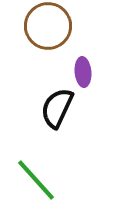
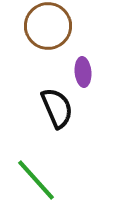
black semicircle: rotated 132 degrees clockwise
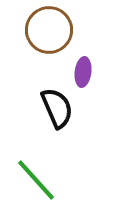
brown circle: moved 1 px right, 4 px down
purple ellipse: rotated 12 degrees clockwise
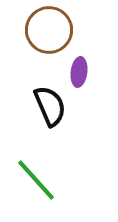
purple ellipse: moved 4 px left
black semicircle: moved 7 px left, 2 px up
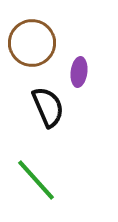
brown circle: moved 17 px left, 13 px down
black semicircle: moved 2 px left, 1 px down
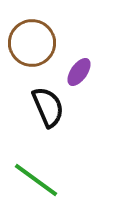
purple ellipse: rotated 28 degrees clockwise
green line: rotated 12 degrees counterclockwise
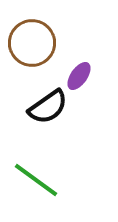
purple ellipse: moved 4 px down
black semicircle: rotated 78 degrees clockwise
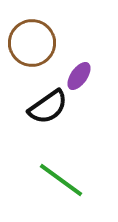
green line: moved 25 px right
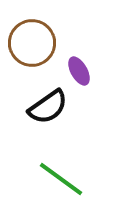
purple ellipse: moved 5 px up; rotated 64 degrees counterclockwise
green line: moved 1 px up
